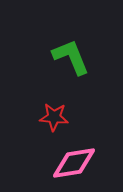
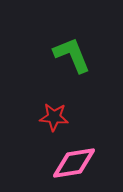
green L-shape: moved 1 px right, 2 px up
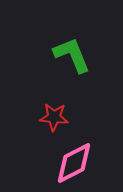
pink diamond: rotated 18 degrees counterclockwise
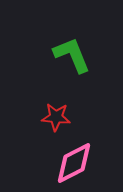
red star: moved 2 px right
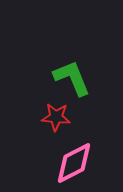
green L-shape: moved 23 px down
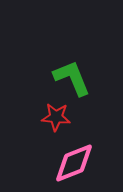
pink diamond: rotated 6 degrees clockwise
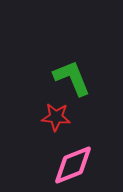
pink diamond: moved 1 px left, 2 px down
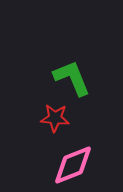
red star: moved 1 px left, 1 px down
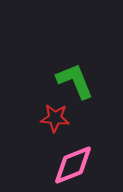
green L-shape: moved 3 px right, 3 px down
